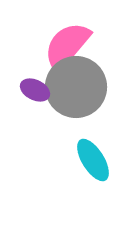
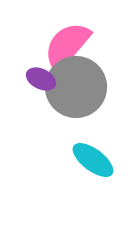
purple ellipse: moved 6 px right, 11 px up
cyan ellipse: rotated 21 degrees counterclockwise
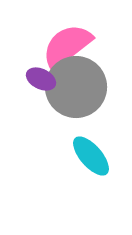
pink semicircle: rotated 12 degrees clockwise
cyan ellipse: moved 2 px left, 4 px up; rotated 12 degrees clockwise
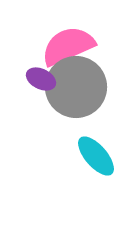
pink semicircle: moved 1 px right; rotated 14 degrees clockwise
cyan ellipse: moved 5 px right
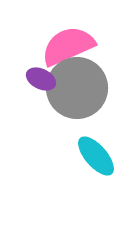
gray circle: moved 1 px right, 1 px down
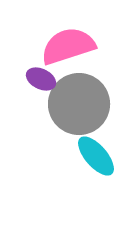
pink semicircle: rotated 6 degrees clockwise
gray circle: moved 2 px right, 16 px down
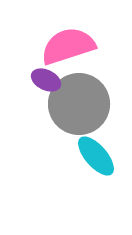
purple ellipse: moved 5 px right, 1 px down
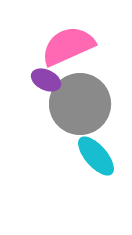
pink semicircle: rotated 6 degrees counterclockwise
gray circle: moved 1 px right
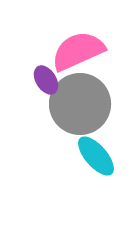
pink semicircle: moved 10 px right, 5 px down
purple ellipse: rotated 32 degrees clockwise
